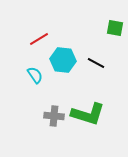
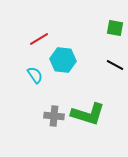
black line: moved 19 px right, 2 px down
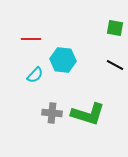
red line: moved 8 px left; rotated 30 degrees clockwise
cyan semicircle: rotated 78 degrees clockwise
gray cross: moved 2 px left, 3 px up
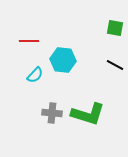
red line: moved 2 px left, 2 px down
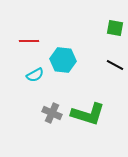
cyan semicircle: rotated 18 degrees clockwise
gray cross: rotated 18 degrees clockwise
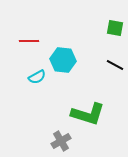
cyan semicircle: moved 2 px right, 2 px down
gray cross: moved 9 px right, 28 px down; rotated 36 degrees clockwise
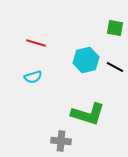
red line: moved 7 px right, 2 px down; rotated 18 degrees clockwise
cyan hexagon: moved 23 px right; rotated 20 degrees counterclockwise
black line: moved 2 px down
cyan semicircle: moved 4 px left; rotated 12 degrees clockwise
gray cross: rotated 36 degrees clockwise
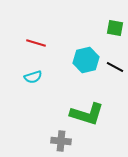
green L-shape: moved 1 px left
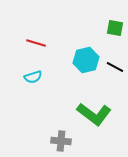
green L-shape: moved 7 px right; rotated 20 degrees clockwise
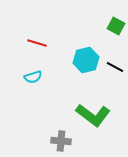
green square: moved 1 px right, 2 px up; rotated 18 degrees clockwise
red line: moved 1 px right
green L-shape: moved 1 px left, 1 px down
